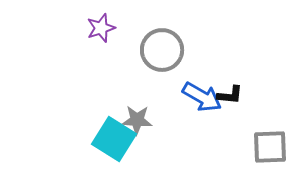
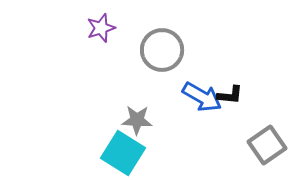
cyan square: moved 9 px right, 14 px down
gray square: moved 3 px left, 2 px up; rotated 33 degrees counterclockwise
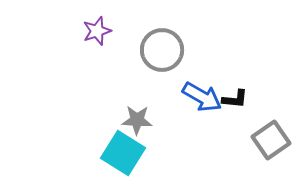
purple star: moved 4 px left, 3 px down
black L-shape: moved 5 px right, 4 px down
gray square: moved 4 px right, 5 px up
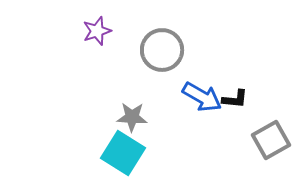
gray star: moved 5 px left, 3 px up
gray square: rotated 6 degrees clockwise
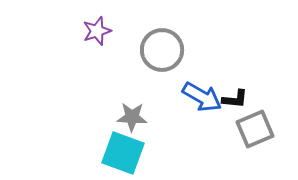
gray square: moved 16 px left, 11 px up; rotated 6 degrees clockwise
cyan square: rotated 12 degrees counterclockwise
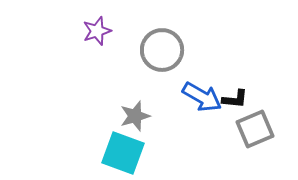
gray star: moved 3 px right, 1 px up; rotated 20 degrees counterclockwise
